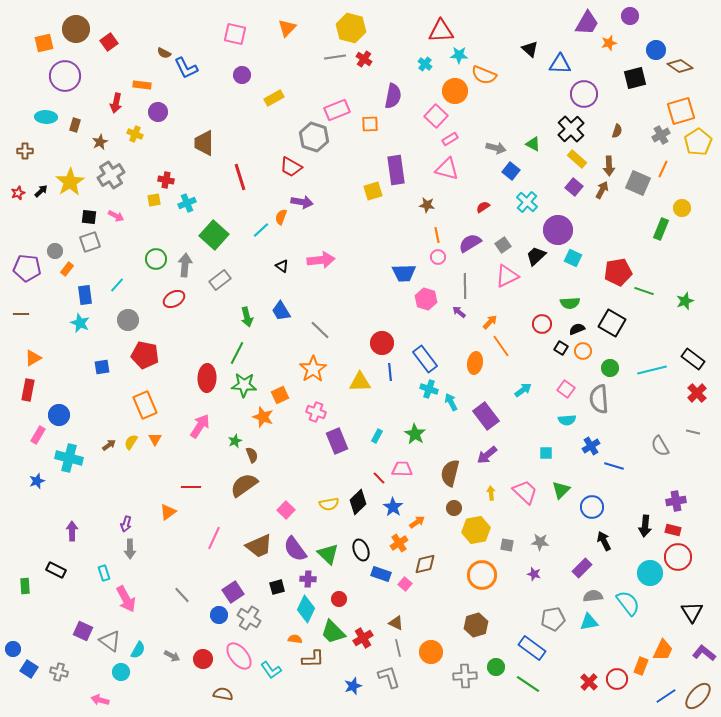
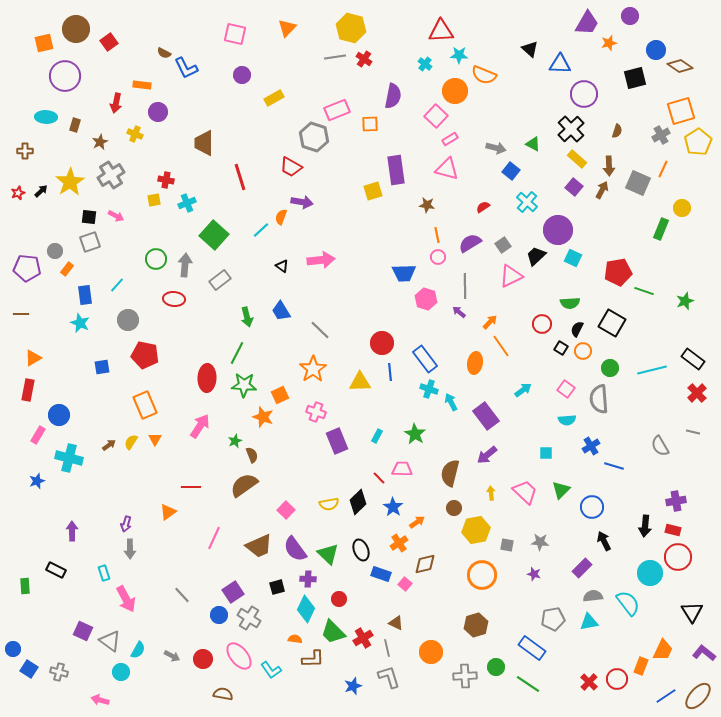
pink triangle at (507, 276): moved 4 px right
red ellipse at (174, 299): rotated 35 degrees clockwise
black semicircle at (577, 329): rotated 42 degrees counterclockwise
gray line at (398, 648): moved 11 px left
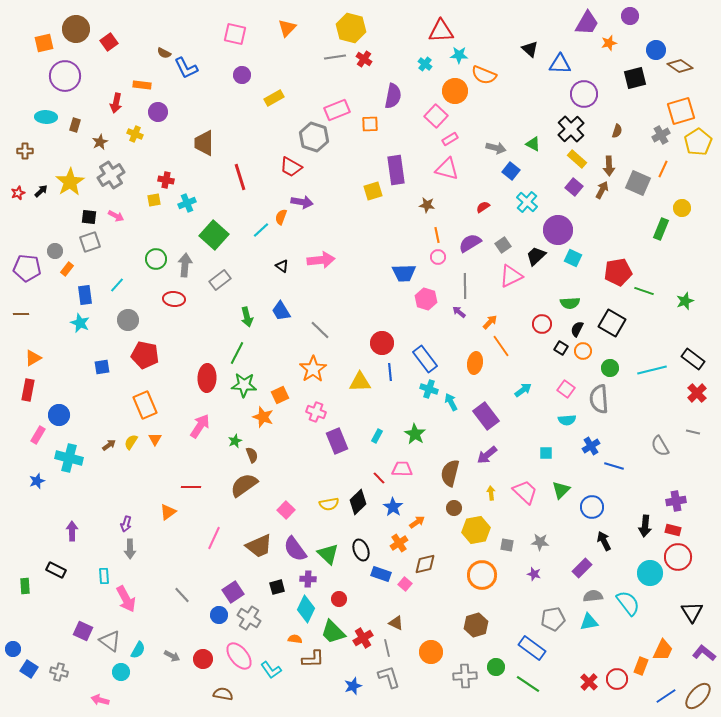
cyan rectangle at (104, 573): moved 3 px down; rotated 14 degrees clockwise
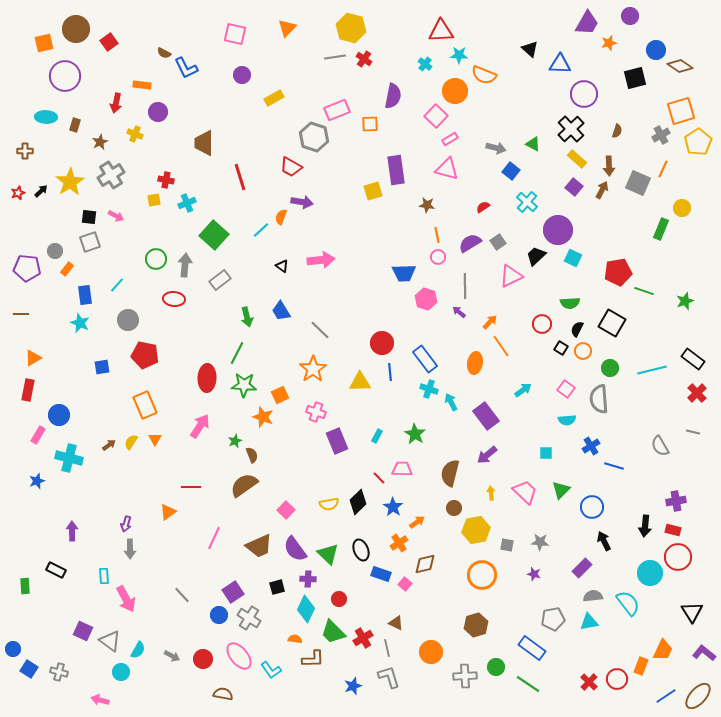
gray square at (503, 245): moved 5 px left, 3 px up
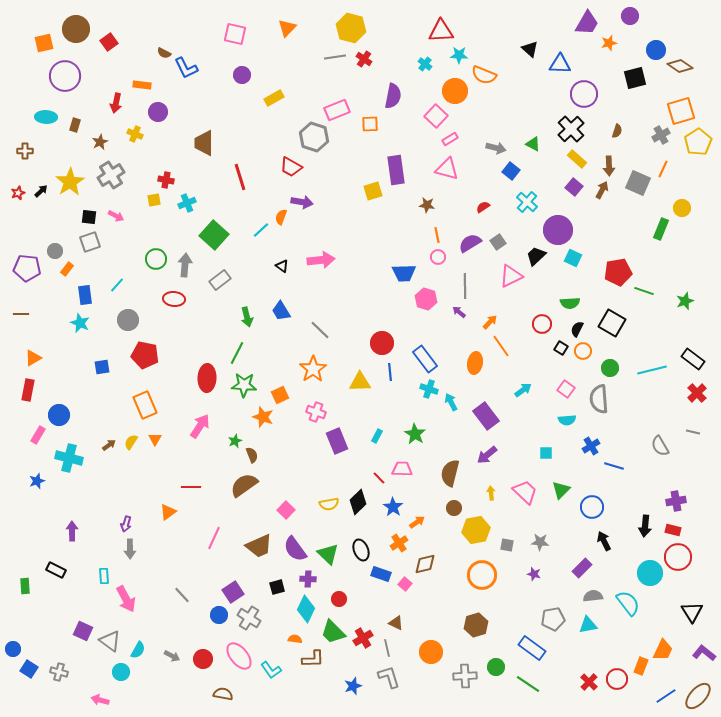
cyan triangle at (589, 622): moved 1 px left, 3 px down
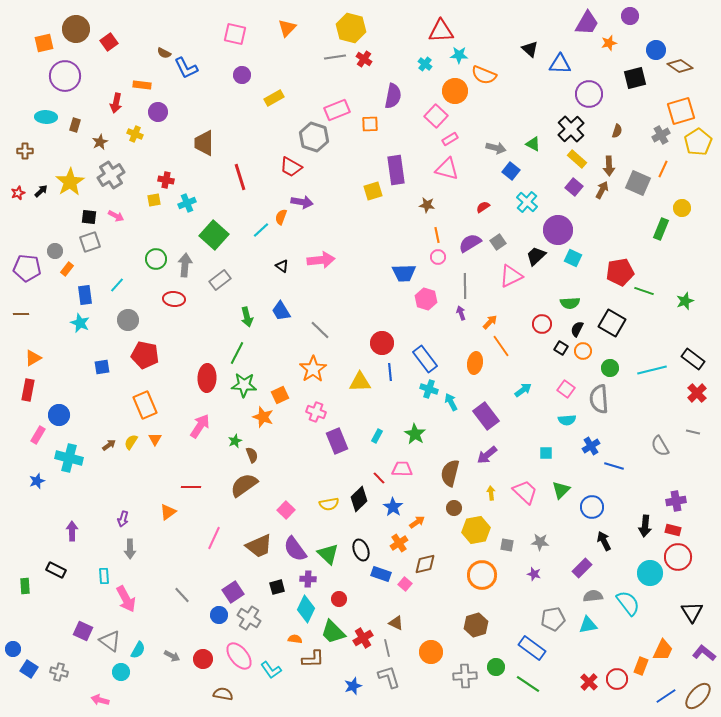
purple circle at (584, 94): moved 5 px right
red pentagon at (618, 272): moved 2 px right
purple arrow at (459, 312): moved 2 px right, 1 px down; rotated 32 degrees clockwise
black diamond at (358, 502): moved 1 px right, 3 px up
purple arrow at (126, 524): moved 3 px left, 5 px up
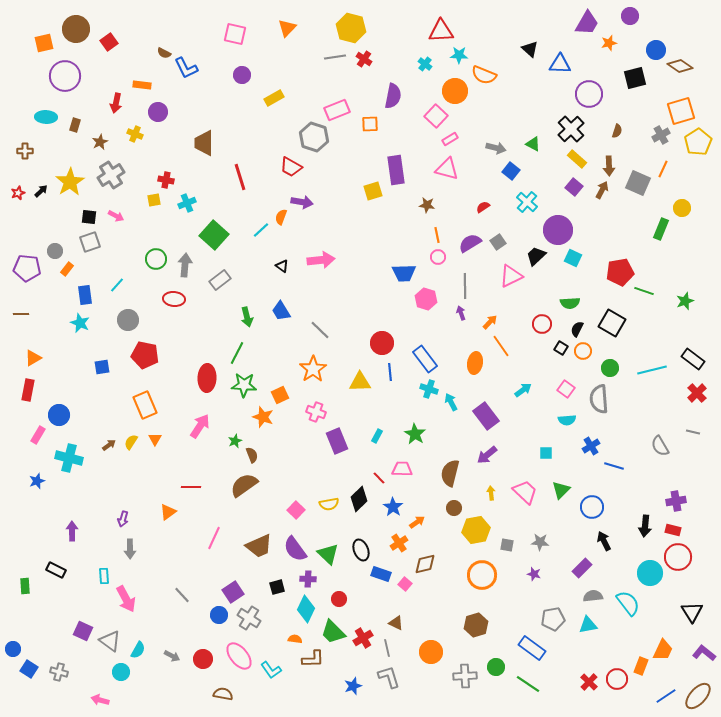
pink square at (286, 510): moved 10 px right
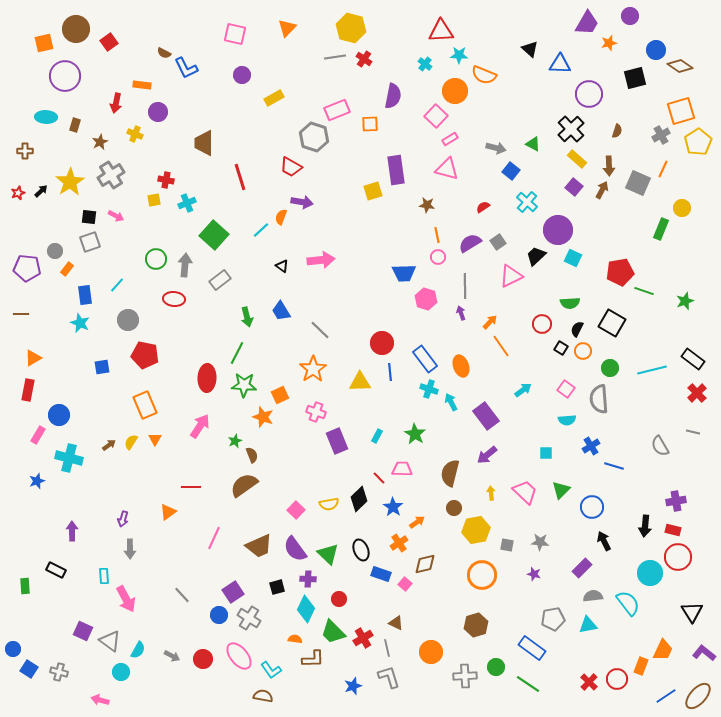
orange ellipse at (475, 363): moved 14 px left, 3 px down; rotated 30 degrees counterclockwise
brown semicircle at (223, 694): moved 40 px right, 2 px down
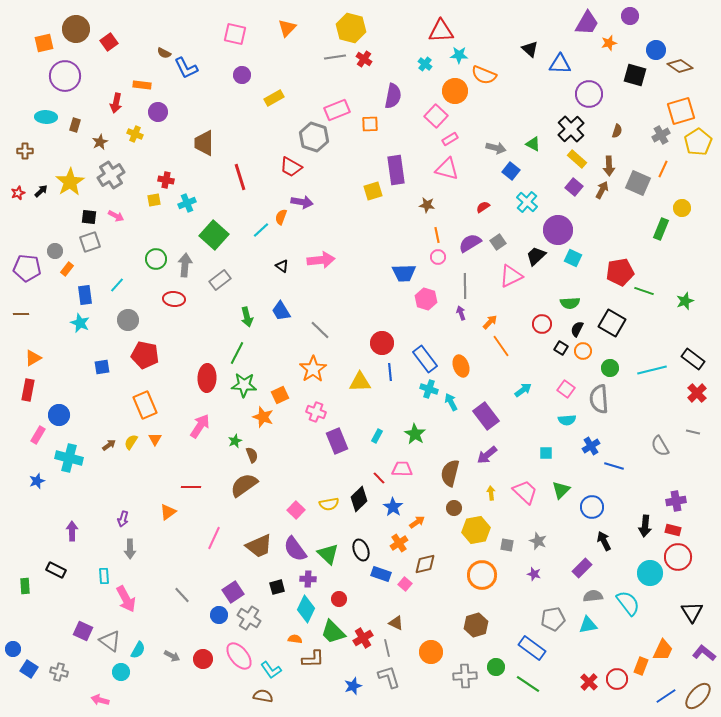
black square at (635, 78): moved 3 px up; rotated 30 degrees clockwise
gray star at (540, 542): moved 2 px left, 1 px up; rotated 18 degrees clockwise
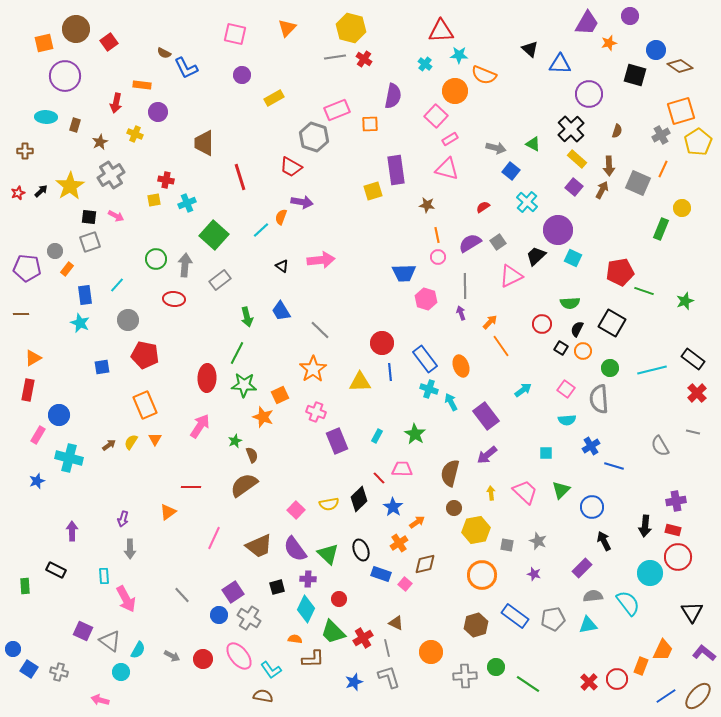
yellow star at (70, 182): moved 4 px down
blue rectangle at (532, 648): moved 17 px left, 32 px up
blue star at (353, 686): moved 1 px right, 4 px up
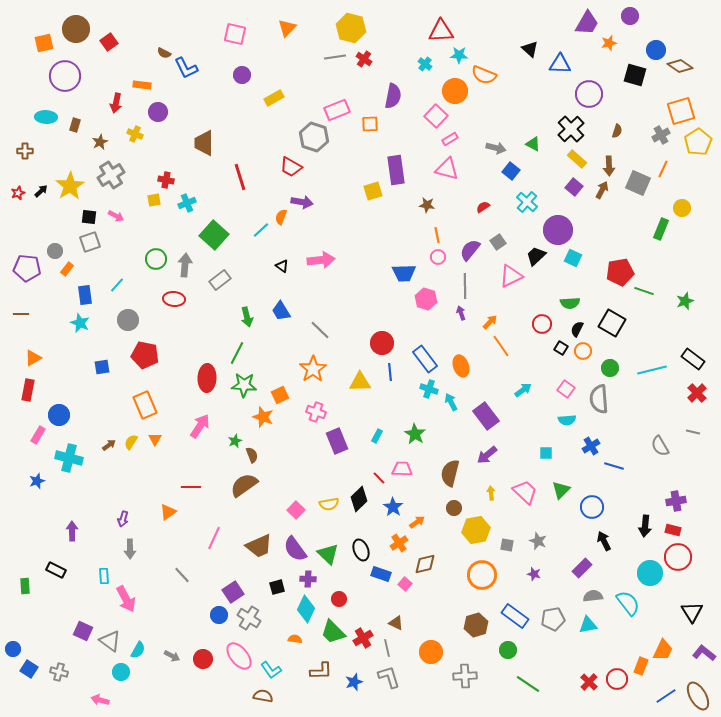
purple semicircle at (470, 243): moved 7 px down; rotated 20 degrees counterclockwise
gray line at (182, 595): moved 20 px up
brown L-shape at (313, 659): moved 8 px right, 12 px down
green circle at (496, 667): moved 12 px right, 17 px up
brown ellipse at (698, 696): rotated 72 degrees counterclockwise
